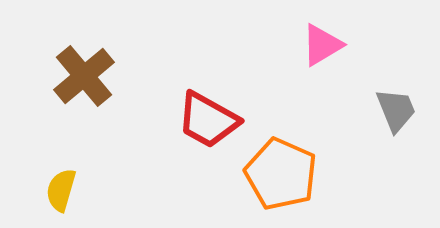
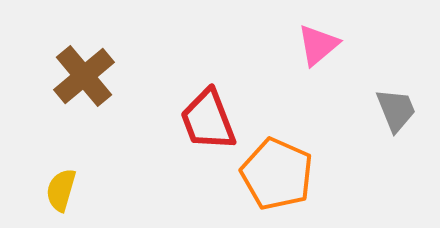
pink triangle: moved 4 px left; rotated 9 degrees counterclockwise
red trapezoid: rotated 40 degrees clockwise
orange pentagon: moved 4 px left
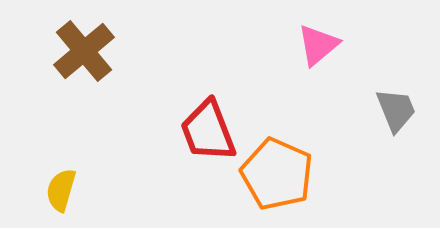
brown cross: moved 25 px up
red trapezoid: moved 11 px down
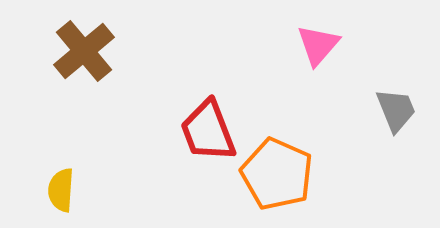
pink triangle: rotated 9 degrees counterclockwise
yellow semicircle: rotated 12 degrees counterclockwise
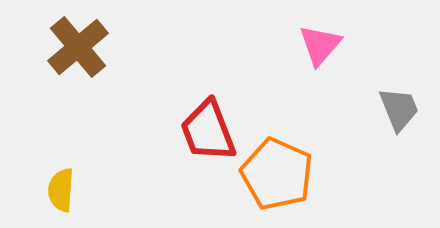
pink triangle: moved 2 px right
brown cross: moved 6 px left, 4 px up
gray trapezoid: moved 3 px right, 1 px up
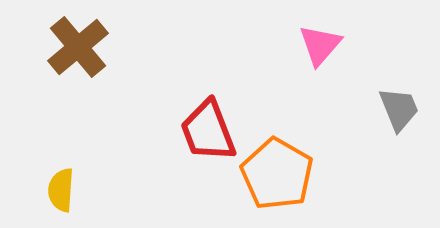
orange pentagon: rotated 6 degrees clockwise
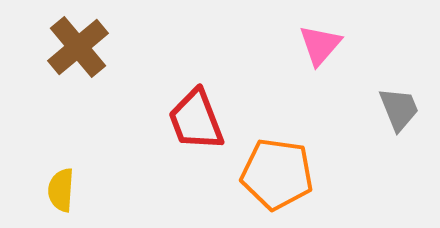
red trapezoid: moved 12 px left, 11 px up
orange pentagon: rotated 22 degrees counterclockwise
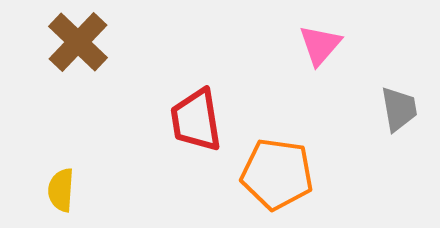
brown cross: moved 5 px up; rotated 6 degrees counterclockwise
gray trapezoid: rotated 12 degrees clockwise
red trapezoid: rotated 12 degrees clockwise
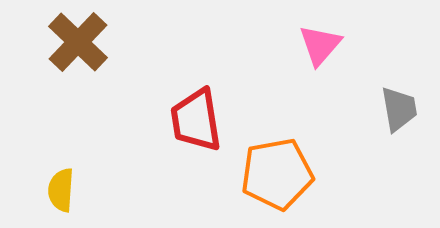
orange pentagon: rotated 18 degrees counterclockwise
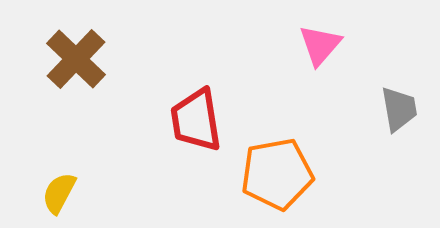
brown cross: moved 2 px left, 17 px down
yellow semicircle: moved 2 px left, 3 px down; rotated 24 degrees clockwise
